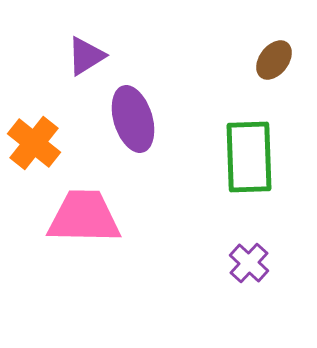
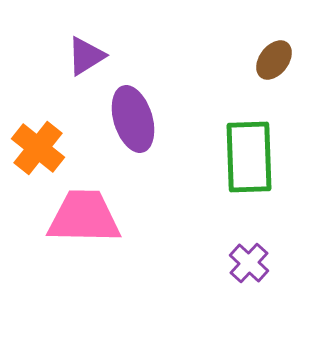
orange cross: moved 4 px right, 5 px down
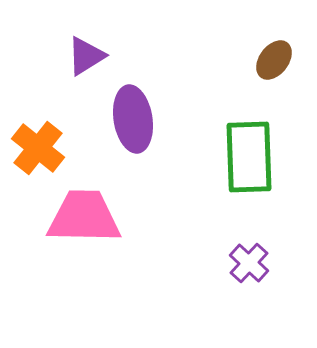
purple ellipse: rotated 8 degrees clockwise
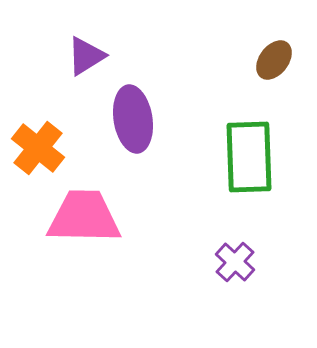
purple cross: moved 14 px left, 1 px up
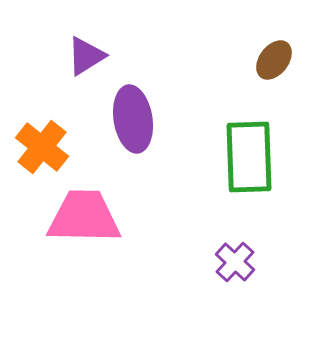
orange cross: moved 4 px right, 1 px up
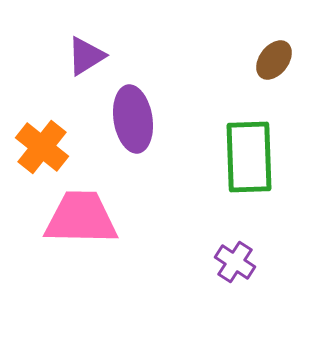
pink trapezoid: moved 3 px left, 1 px down
purple cross: rotated 9 degrees counterclockwise
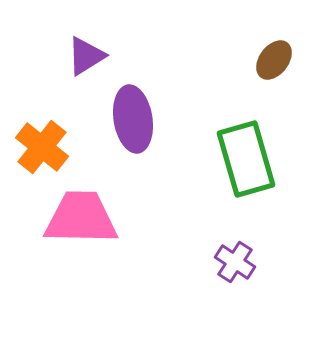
green rectangle: moved 3 px left, 2 px down; rotated 14 degrees counterclockwise
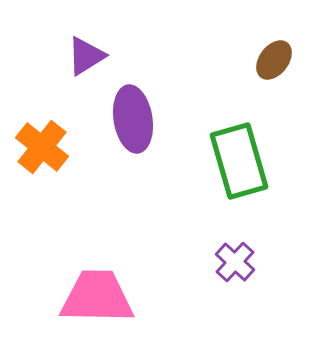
green rectangle: moved 7 px left, 2 px down
pink trapezoid: moved 16 px right, 79 px down
purple cross: rotated 9 degrees clockwise
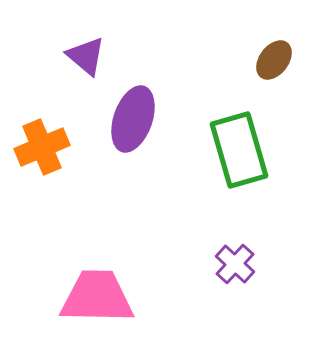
purple triangle: rotated 48 degrees counterclockwise
purple ellipse: rotated 28 degrees clockwise
orange cross: rotated 28 degrees clockwise
green rectangle: moved 11 px up
purple cross: moved 2 px down
